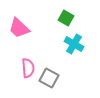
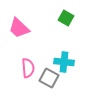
cyan cross: moved 10 px left, 18 px down; rotated 24 degrees counterclockwise
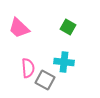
green square: moved 2 px right, 9 px down
gray square: moved 4 px left, 2 px down
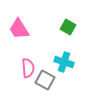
pink trapezoid: moved 1 px down; rotated 15 degrees clockwise
cyan cross: rotated 12 degrees clockwise
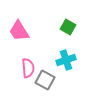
pink trapezoid: moved 2 px down
cyan cross: moved 2 px right, 2 px up; rotated 36 degrees counterclockwise
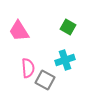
cyan cross: moved 1 px left
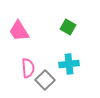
cyan cross: moved 4 px right, 4 px down; rotated 12 degrees clockwise
gray square: rotated 18 degrees clockwise
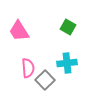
cyan cross: moved 2 px left, 1 px up
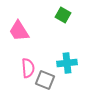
green square: moved 5 px left, 12 px up
gray square: rotated 24 degrees counterclockwise
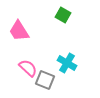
cyan cross: rotated 36 degrees clockwise
pink semicircle: rotated 42 degrees counterclockwise
